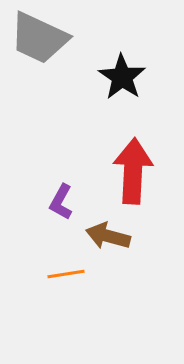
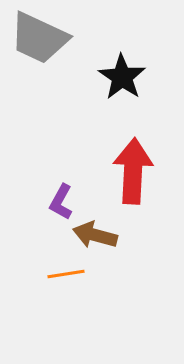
brown arrow: moved 13 px left, 1 px up
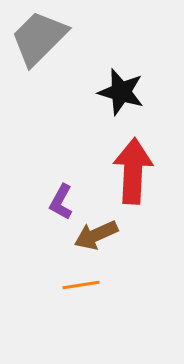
gray trapezoid: rotated 110 degrees clockwise
black star: moved 1 px left, 15 px down; rotated 18 degrees counterclockwise
brown arrow: moved 1 px right; rotated 39 degrees counterclockwise
orange line: moved 15 px right, 11 px down
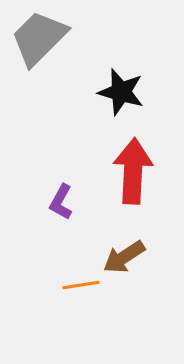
brown arrow: moved 28 px right, 22 px down; rotated 9 degrees counterclockwise
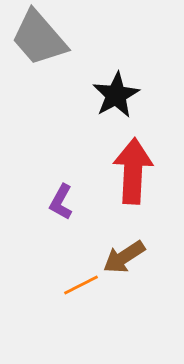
gray trapezoid: rotated 86 degrees counterclockwise
black star: moved 5 px left, 3 px down; rotated 27 degrees clockwise
orange line: rotated 18 degrees counterclockwise
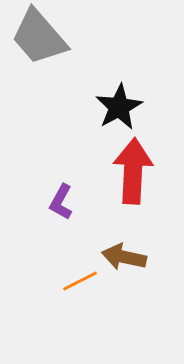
gray trapezoid: moved 1 px up
black star: moved 3 px right, 12 px down
brown arrow: rotated 45 degrees clockwise
orange line: moved 1 px left, 4 px up
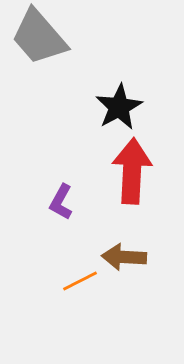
red arrow: moved 1 px left
brown arrow: rotated 9 degrees counterclockwise
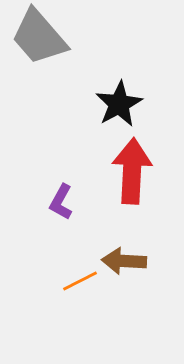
black star: moved 3 px up
brown arrow: moved 4 px down
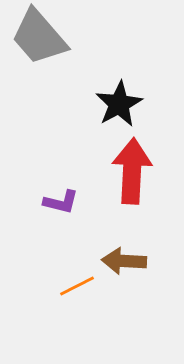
purple L-shape: rotated 105 degrees counterclockwise
orange line: moved 3 px left, 5 px down
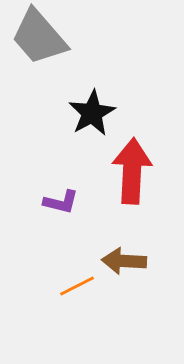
black star: moved 27 px left, 9 px down
